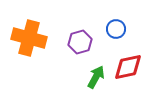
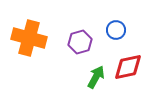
blue circle: moved 1 px down
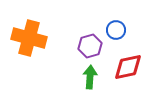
purple hexagon: moved 10 px right, 4 px down
green arrow: moved 6 px left; rotated 25 degrees counterclockwise
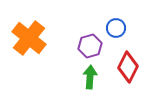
blue circle: moved 2 px up
orange cross: rotated 24 degrees clockwise
red diamond: rotated 52 degrees counterclockwise
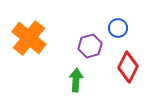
blue circle: moved 2 px right
green arrow: moved 14 px left, 3 px down
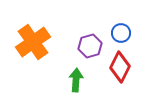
blue circle: moved 3 px right, 5 px down
orange cross: moved 4 px right, 4 px down; rotated 16 degrees clockwise
red diamond: moved 8 px left
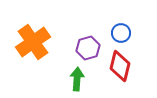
purple hexagon: moved 2 px left, 2 px down
red diamond: moved 1 px up; rotated 12 degrees counterclockwise
green arrow: moved 1 px right, 1 px up
